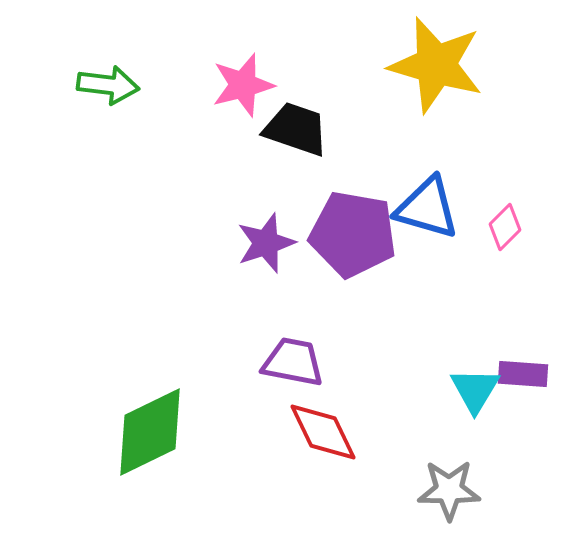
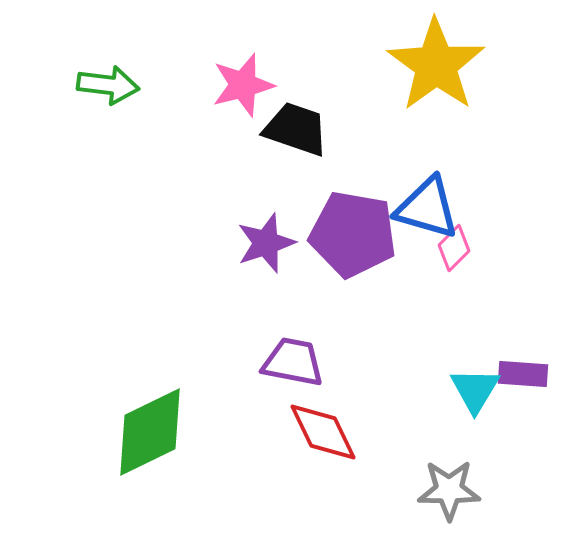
yellow star: rotated 20 degrees clockwise
pink diamond: moved 51 px left, 21 px down
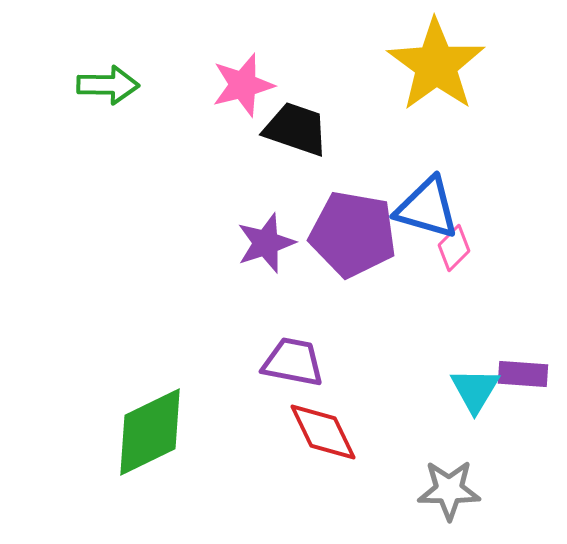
green arrow: rotated 6 degrees counterclockwise
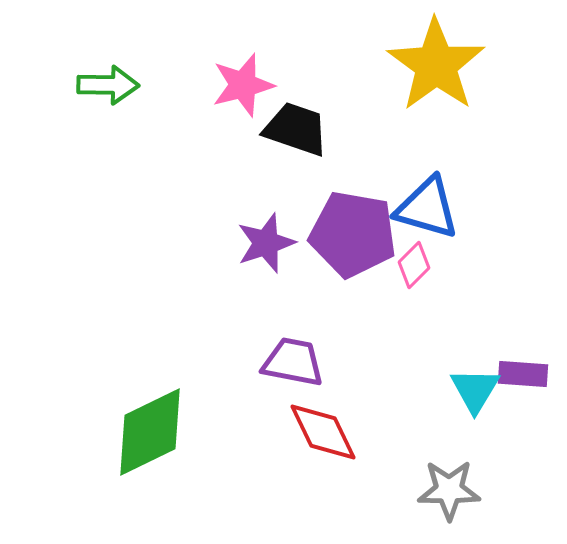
pink diamond: moved 40 px left, 17 px down
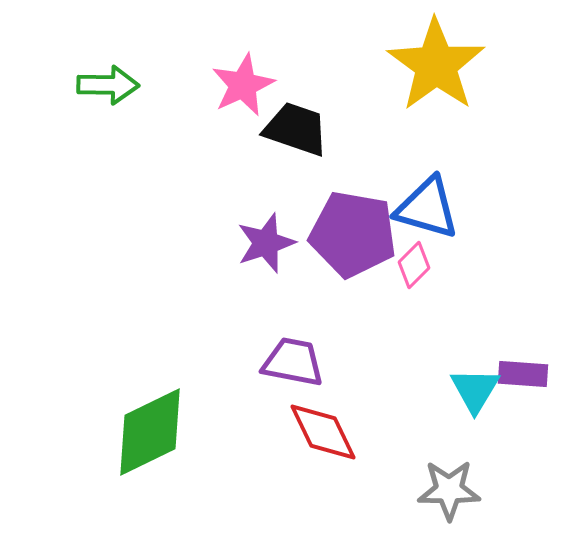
pink star: rotated 10 degrees counterclockwise
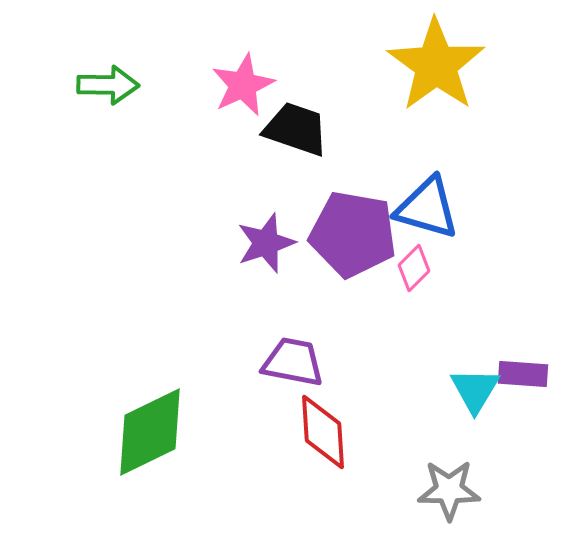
pink diamond: moved 3 px down
red diamond: rotated 22 degrees clockwise
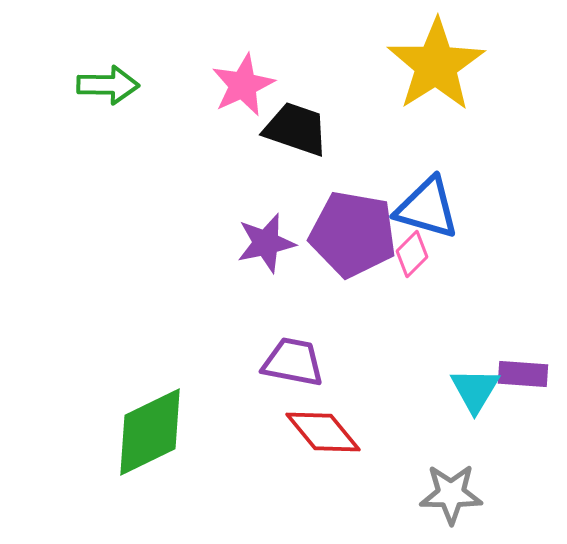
yellow star: rotated 4 degrees clockwise
purple star: rotated 6 degrees clockwise
pink diamond: moved 2 px left, 14 px up
red diamond: rotated 36 degrees counterclockwise
gray star: moved 2 px right, 4 px down
